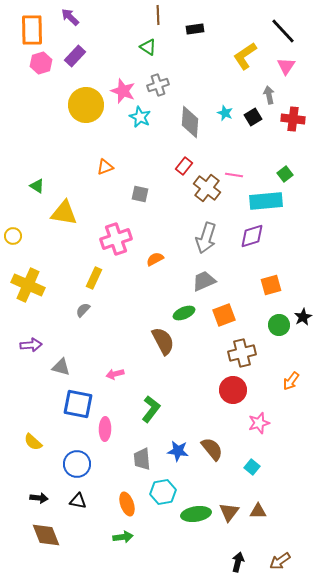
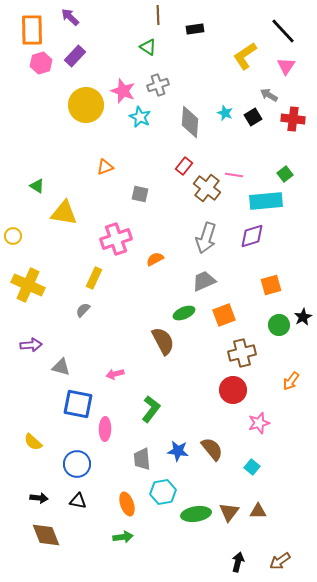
gray arrow at (269, 95): rotated 48 degrees counterclockwise
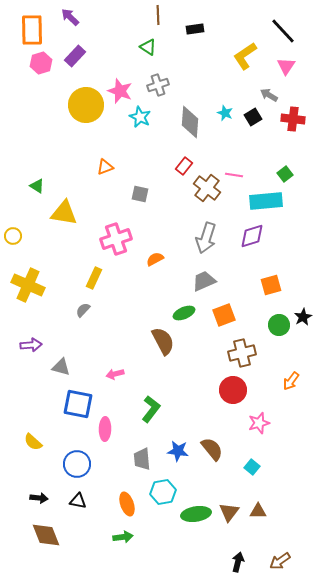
pink star at (123, 91): moved 3 px left
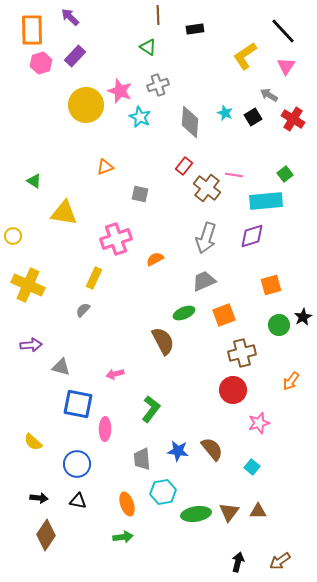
red cross at (293, 119): rotated 25 degrees clockwise
green triangle at (37, 186): moved 3 px left, 5 px up
brown diamond at (46, 535): rotated 56 degrees clockwise
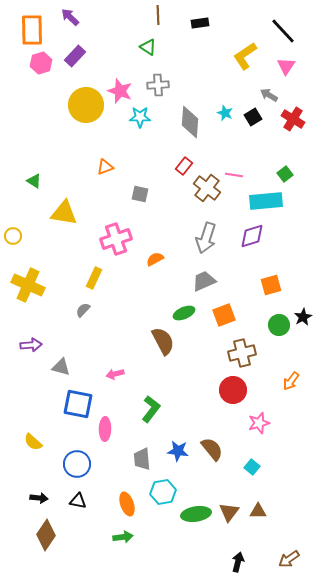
black rectangle at (195, 29): moved 5 px right, 6 px up
gray cross at (158, 85): rotated 15 degrees clockwise
cyan star at (140, 117): rotated 25 degrees counterclockwise
brown arrow at (280, 561): moved 9 px right, 2 px up
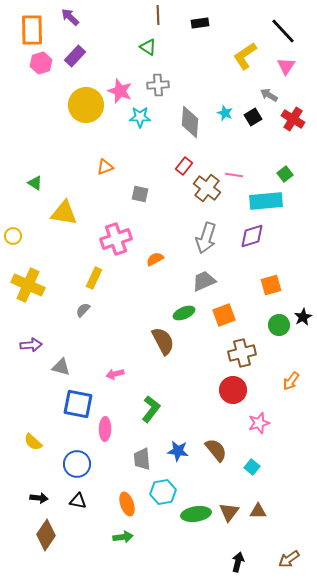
green triangle at (34, 181): moved 1 px right, 2 px down
brown semicircle at (212, 449): moved 4 px right, 1 px down
